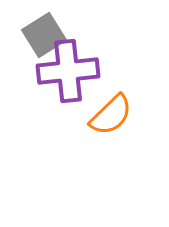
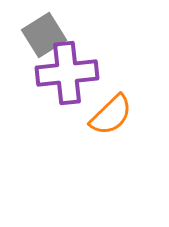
purple cross: moved 1 px left, 2 px down
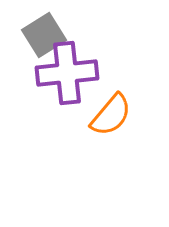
orange semicircle: rotated 6 degrees counterclockwise
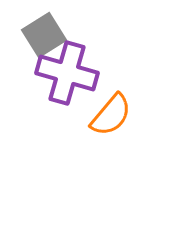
purple cross: rotated 22 degrees clockwise
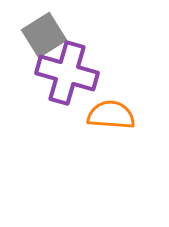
orange semicircle: rotated 126 degrees counterclockwise
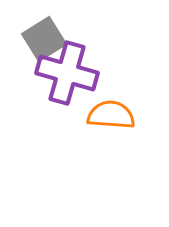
gray square: moved 4 px down
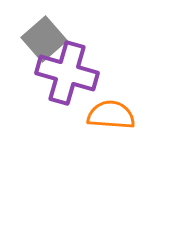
gray square: rotated 9 degrees counterclockwise
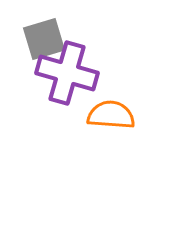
gray square: rotated 24 degrees clockwise
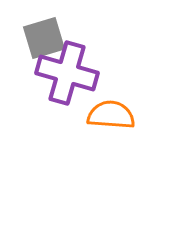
gray square: moved 1 px up
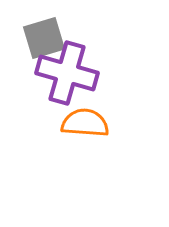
orange semicircle: moved 26 px left, 8 px down
